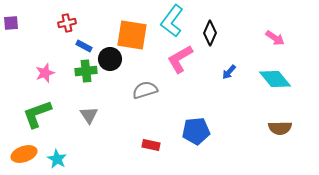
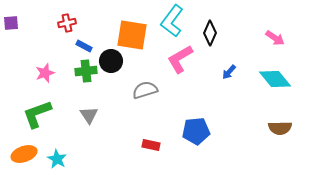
black circle: moved 1 px right, 2 px down
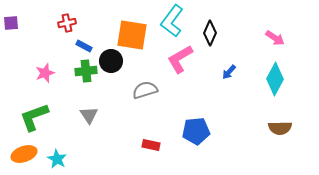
cyan diamond: rotated 68 degrees clockwise
green L-shape: moved 3 px left, 3 px down
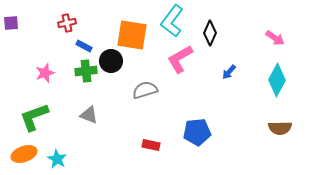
cyan diamond: moved 2 px right, 1 px down
gray triangle: rotated 36 degrees counterclockwise
blue pentagon: moved 1 px right, 1 px down
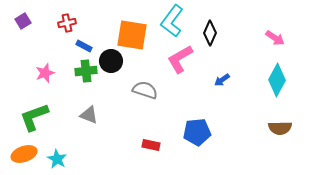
purple square: moved 12 px right, 2 px up; rotated 28 degrees counterclockwise
blue arrow: moved 7 px left, 8 px down; rotated 14 degrees clockwise
gray semicircle: rotated 35 degrees clockwise
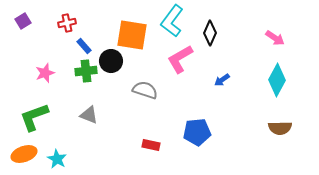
blue rectangle: rotated 21 degrees clockwise
